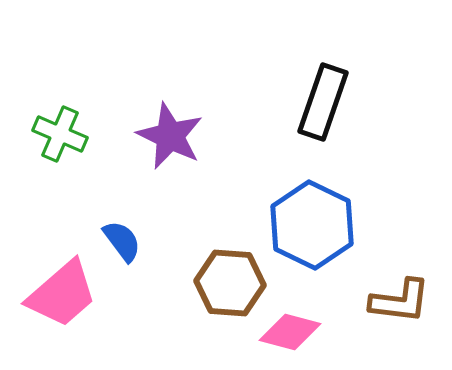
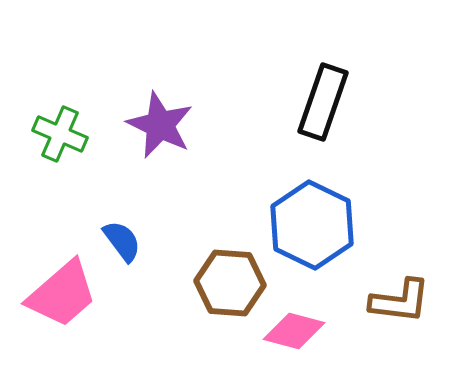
purple star: moved 10 px left, 11 px up
pink diamond: moved 4 px right, 1 px up
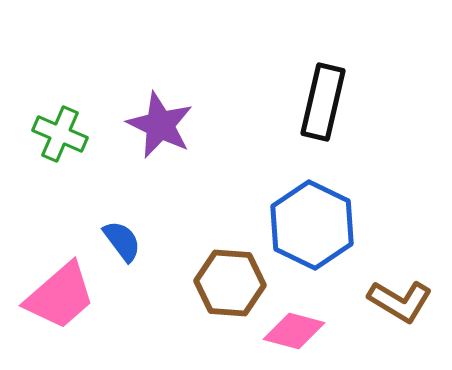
black rectangle: rotated 6 degrees counterclockwise
pink trapezoid: moved 2 px left, 2 px down
brown L-shape: rotated 24 degrees clockwise
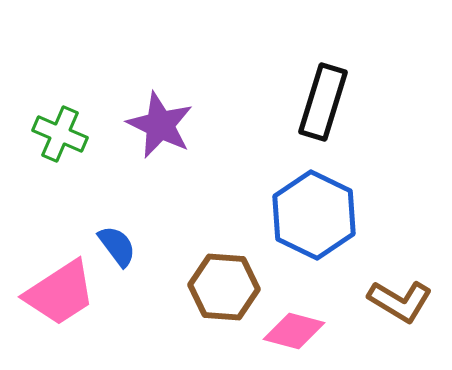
black rectangle: rotated 4 degrees clockwise
blue hexagon: moved 2 px right, 10 px up
blue semicircle: moved 5 px left, 5 px down
brown hexagon: moved 6 px left, 4 px down
pink trapezoid: moved 3 px up; rotated 8 degrees clockwise
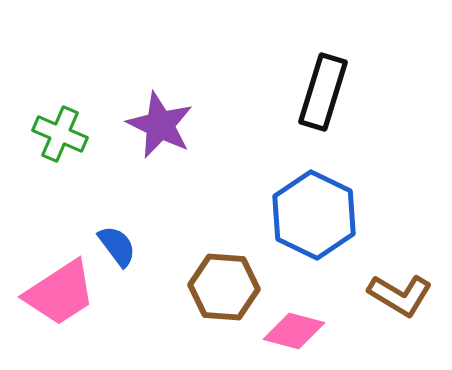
black rectangle: moved 10 px up
brown L-shape: moved 6 px up
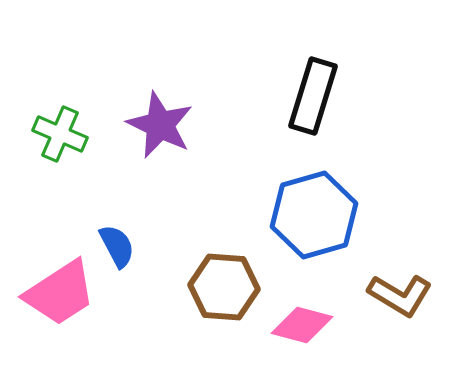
black rectangle: moved 10 px left, 4 px down
blue hexagon: rotated 18 degrees clockwise
blue semicircle: rotated 9 degrees clockwise
pink diamond: moved 8 px right, 6 px up
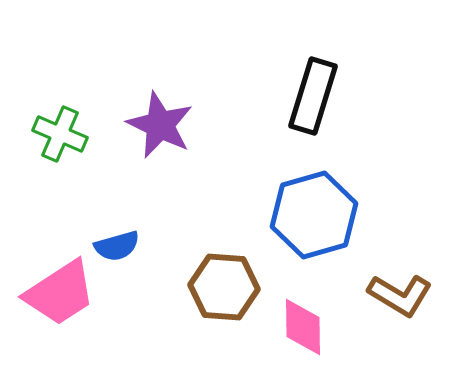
blue semicircle: rotated 102 degrees clockwise
pink diamond: moved 1 px right, 2 px down; rotated 74 degrees clockwise
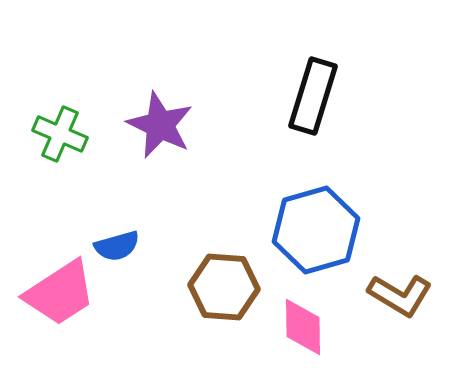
blue hexagon: moved 2 px right, 15 px down
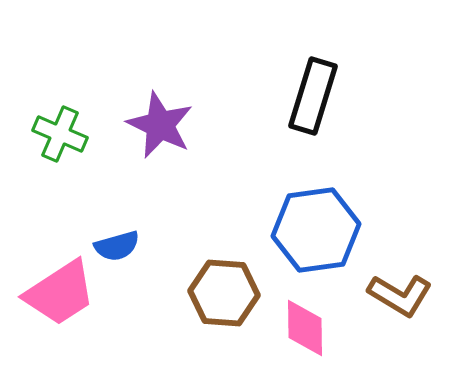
blue hexagon: rotated 8 degrees clockwise
brown hexagon: moved 6 px down
pink diamond: moved 2 px right, 1 px down
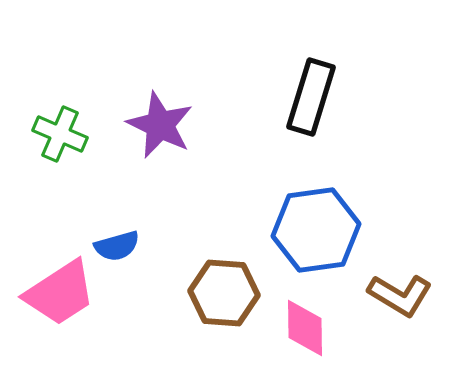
black rectangle: moved 2 px left, 1 px down
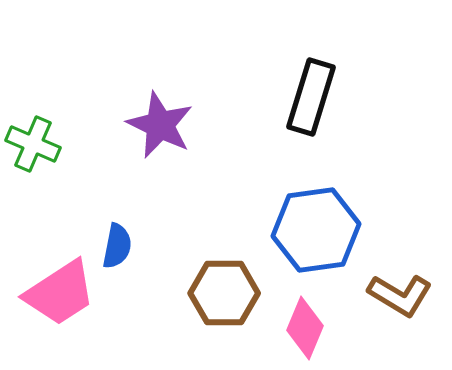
green cross: moved 27 px left, 10 px down
blue semicircle: rotated 63 degrees counterclockwise
brown hexagon: rotated 4 degrees counterclockwise
pink diamond: rotated 24 degrees clockwise
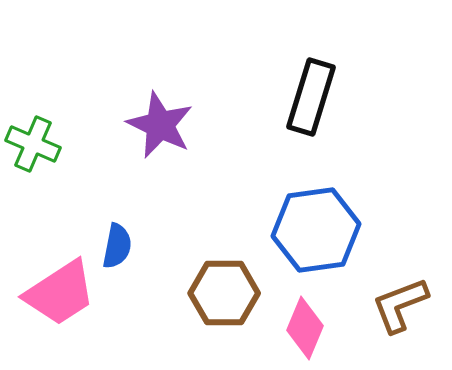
brown L-shape: moved 10 px down; rotated 128 degrees clockwise
